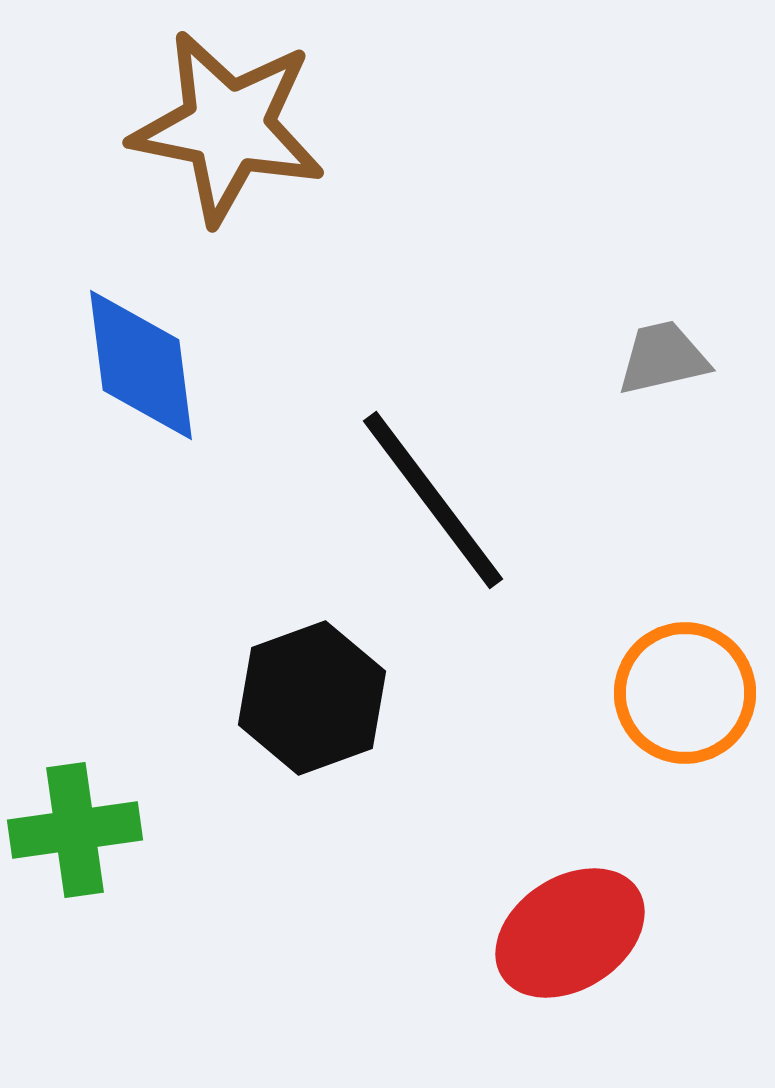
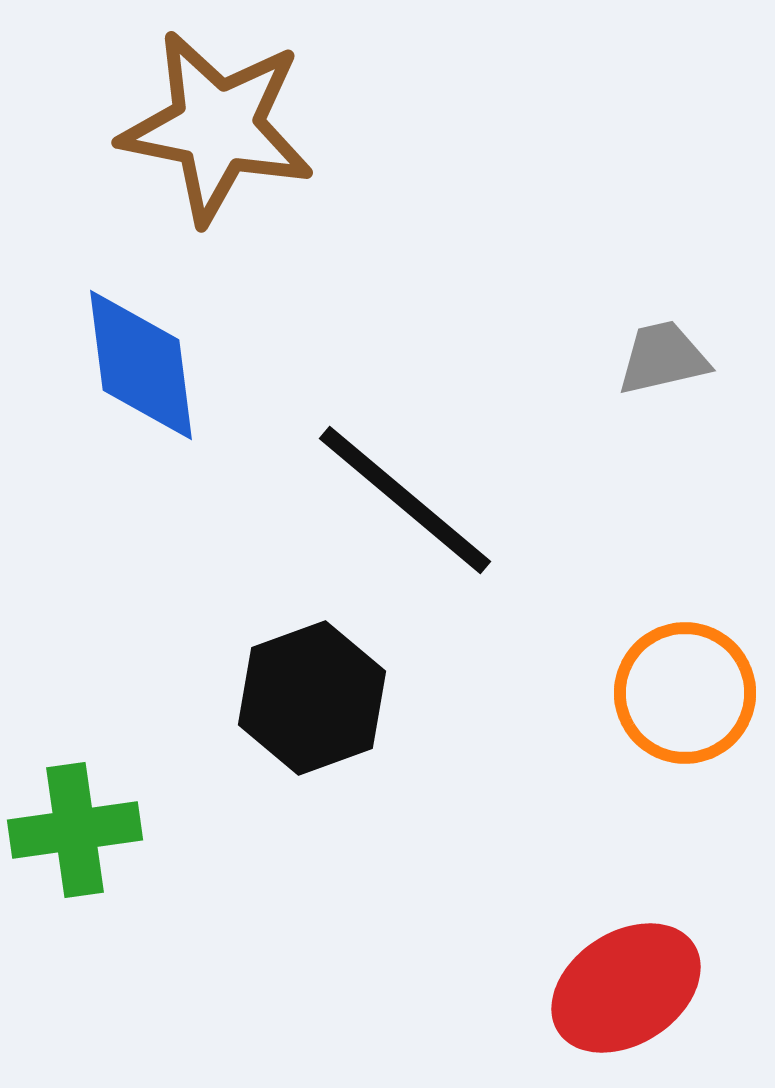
brown star: moved 11 px left
black line: moved 28 px left; rotated 13 degrees counterclockwise
red ellipse: moved 56 px right, 55 px down
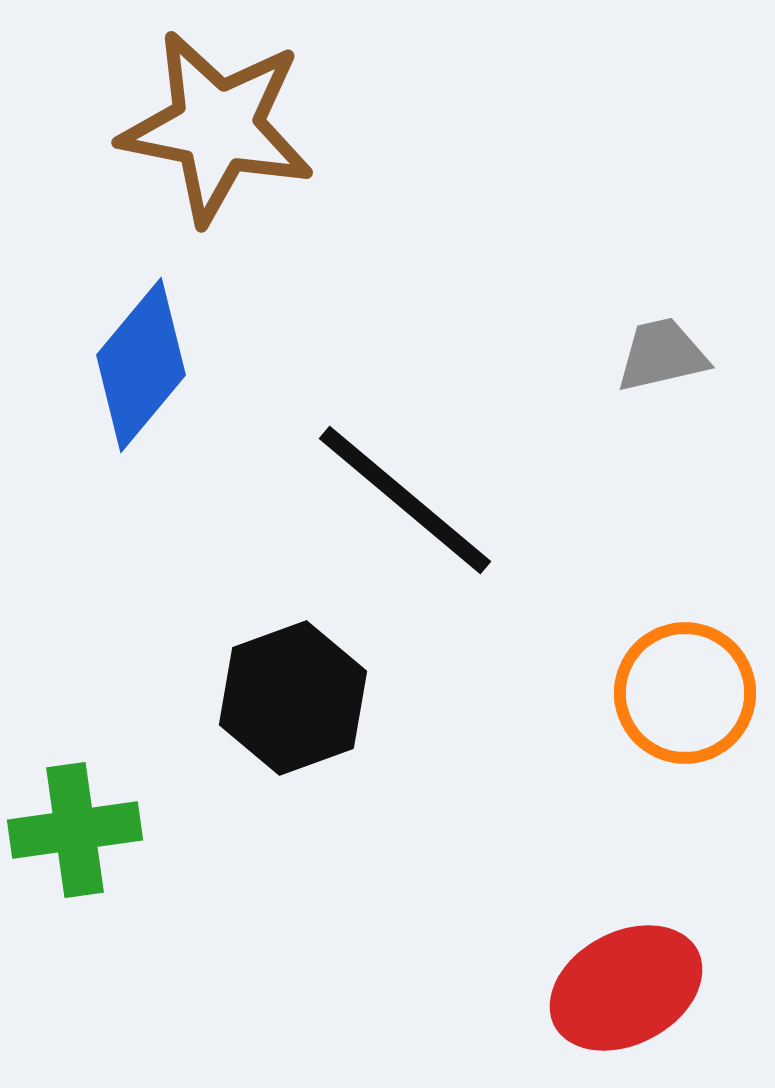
gray trapezoid: moved 1 px left, 3 px up
blue diamond: rotated 47 degrees clockwise
black hexagon: moved 19 px left
red ellipse: rotated 5 degrees clockwise
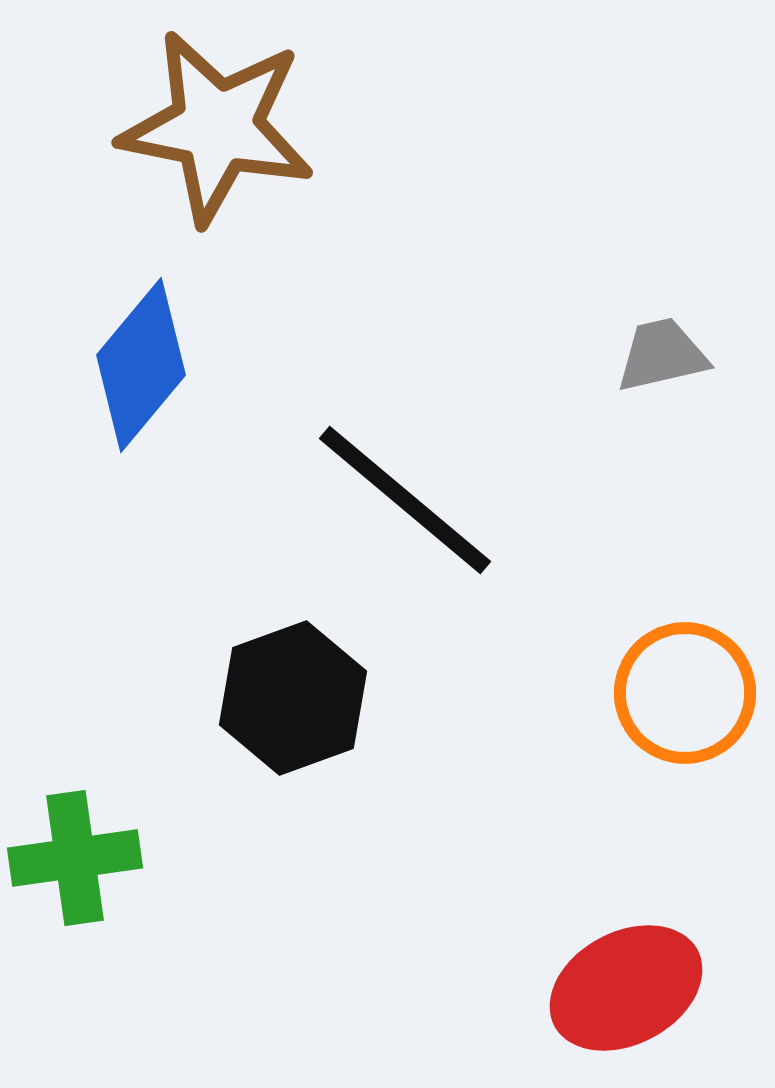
green cross: moved 28 px down
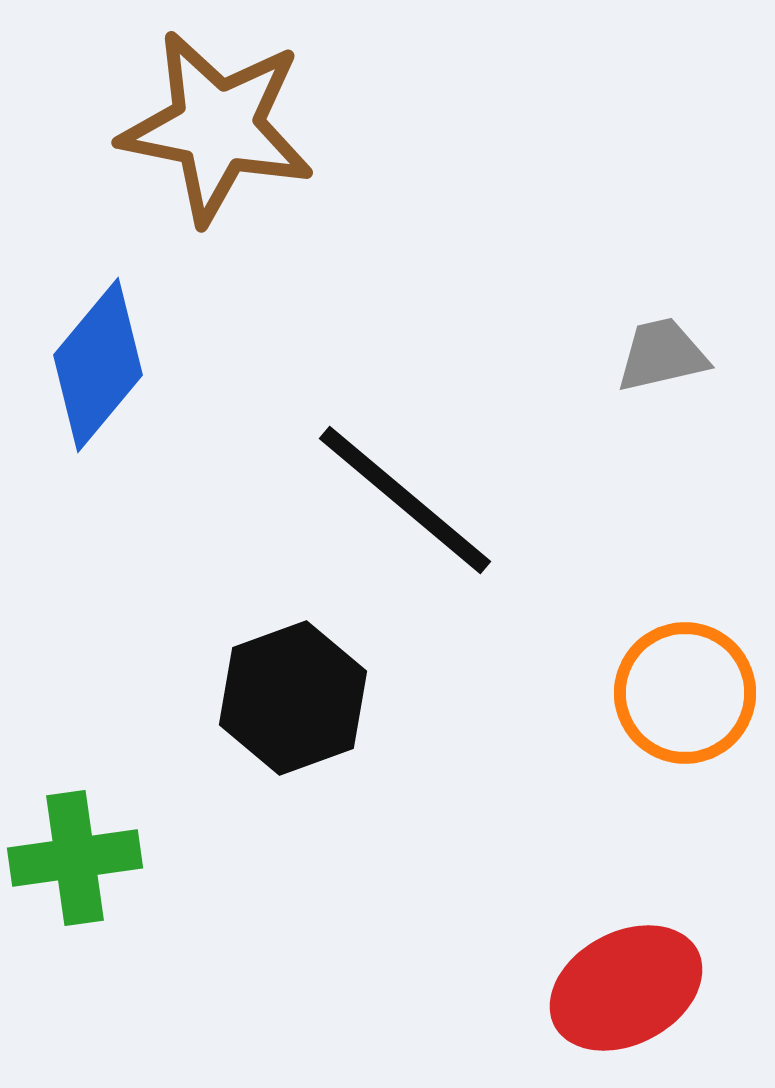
blue diamond: moved 43 px left
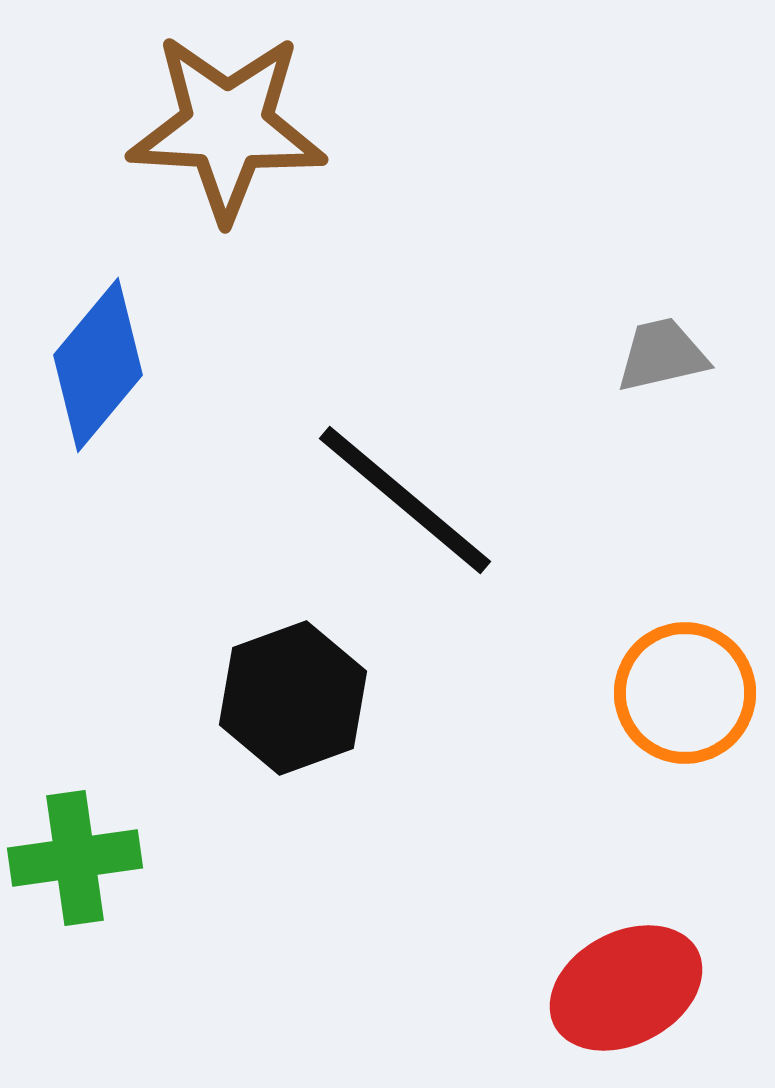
brown star: moved 10 px right; rotated 8 degrees counterclockwise
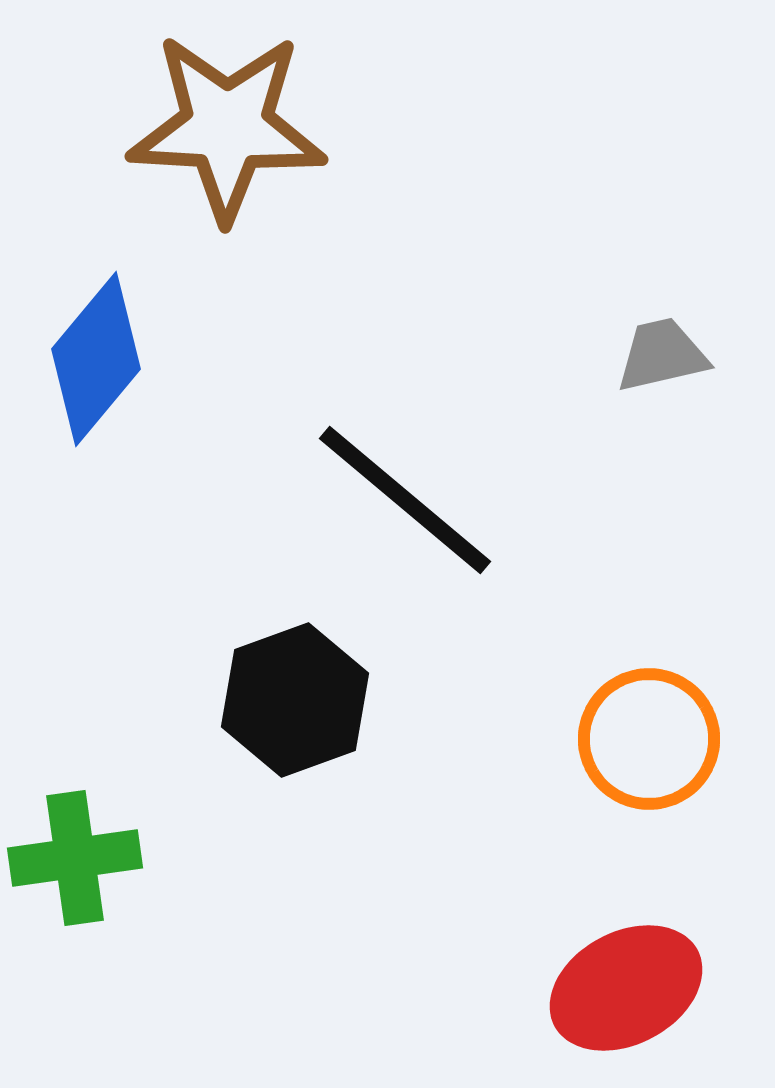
blue diamond: moved 2 px left, 6 px up
orange circle: moved 36 px left, 46 px down
black hexagon: moved 2 px right, 2 px down
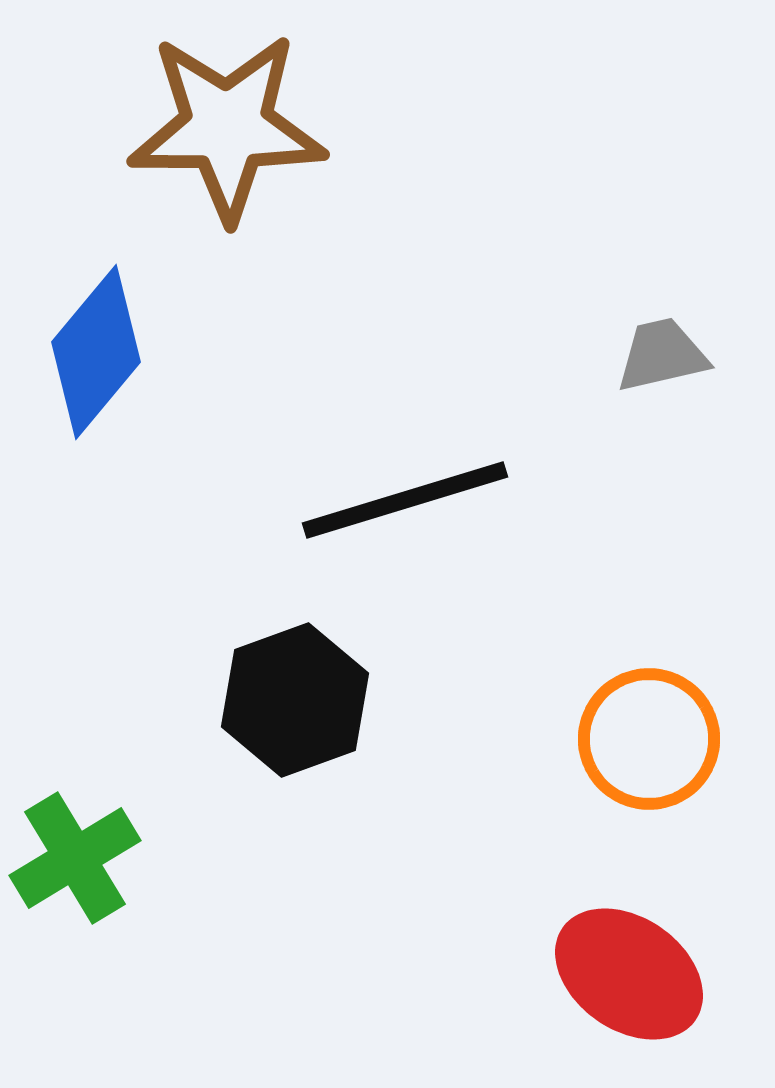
brown star: rotated 3 degrees counterclockwise
blue diamond: moved 7 px up
black line: rotated 57 degrees counterclockwise
green cross: rotated 23 degrees counterclockwise
red ellipse: moved 3 px right, 14 px up; rotated 63 degrees clockwise
